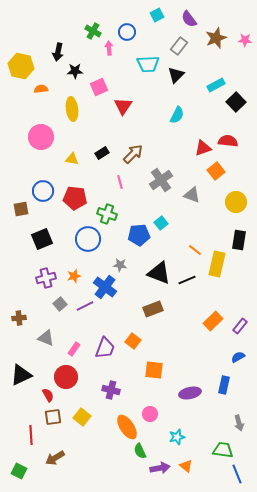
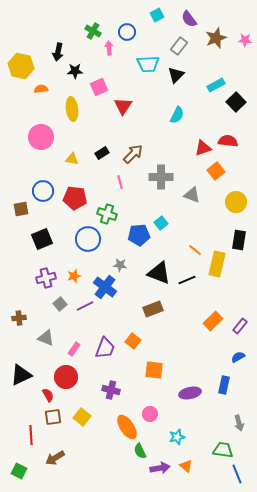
gray cross at (161, 180): moved 3 px up; rotated 35 degrees clockwise
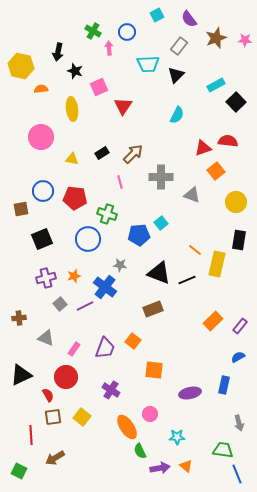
black star at (75, 71): rotated 21 degrees clockwise
purple cross at (111, 390): rotated 18 degrees clockwise
cyan star at (177, 437): rotated 14 degrees clockwise
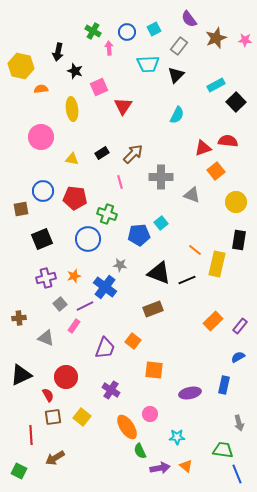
cyan square at (157, 15): moved 3 px left, 14 px down
pink rectangle at (74, 349): moved 23 px up
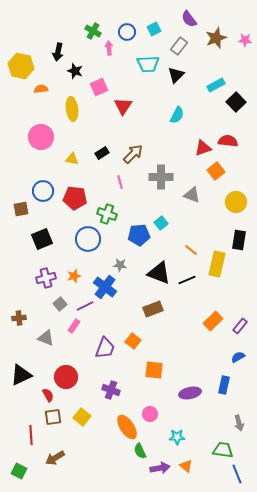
orange line at (195, 250): moved 4 px left
purple cross at (111, 390): rotated 12 degrees counterclockwise
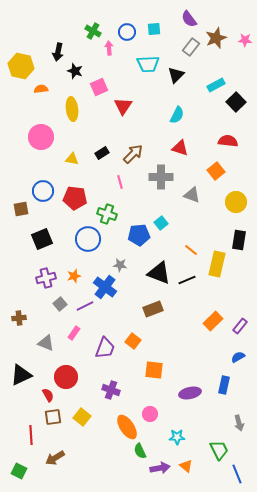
cyan square at (154, 29): rotated 24 degrees clockwise
gray rectangle at (179, 46): moved 12 px right, 1 px down
red triangle at (203, 148): moved 23 px left; rotated 36 degrees clockwise
pink rectangle at (74, 326): moved 7 px down
gray triangle at (46, 338): moved 5 px down
green trapezoid at (223, 450): moved 4 px left; rotated 55 degrees clockwise
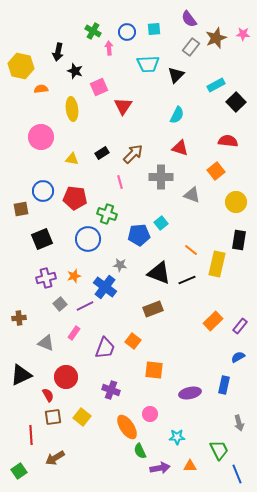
pink star at (245, 40): moved 2 px left, 6 px up
orange triangle at (186, 466): moved 4 px right; rotated 40 degrees counterclockwise
green square at (19, 471): rotated 28 degrees clockwise
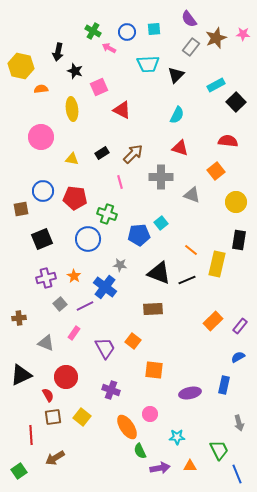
pink arrow at (109, 48): rotated 56 degrees counterclockwise
red triangle at (123, 106): moved 1 px left, 4 px down; rotated 36 degrees counterclockwise
orange star at (74, 276): rotated 24 degrees counterclockwise
brown rectangle at (153, 309): rotated 18 degrees clockwise
purple trapezoid at (105, 348): rotated 50 degrees counterclockwise
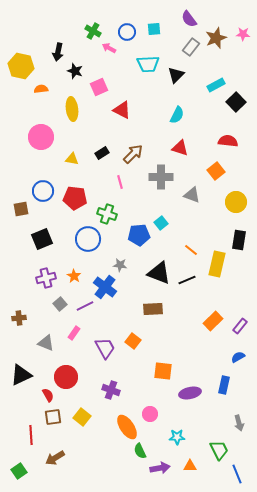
orange square at (154, 370): moved 9 px right, 1 px down
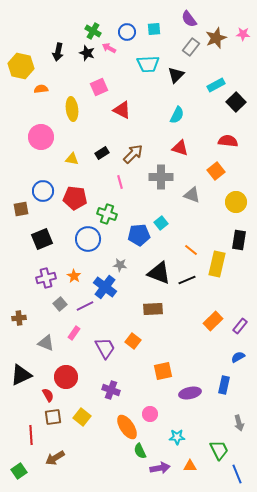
black star at (75, 71): moved 12 px right, 18 px up
orange square at (163, 371): rotated 18 degrees counterclockwise
